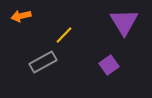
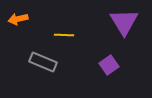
orange arrow: moved 3 px left, 3 px down
yellow line: rotated 48 degrees clockwise
gray rectangle: rotated 52 degrees clockwise
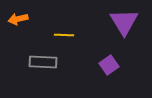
gray rectangle: rotated 20 degrees counterclockwise
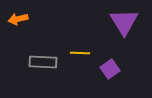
yellow line: moved 16 px right, 18 px down
purple square: moved 1 px right, 4 px down
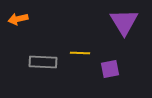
purple square: rotated 24 degrees clockwise
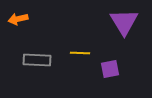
gray rectangle: moved 6 px left, 2 px up
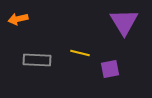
yellow line: rotated 12 degrees clockwise
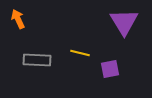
orange arrow: rotated 78 degrees clockwise
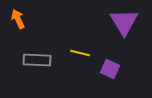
purple square: rotated 36 degrees clockwise
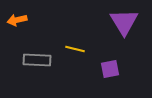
orange arrow: moved 1 px left, 1 px down; rotated 78 degrees counterclockwise
yellow line: moved 5 px left, 4 px up
purple square: rotated 36 degrees counterclockwise
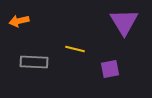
orange arrow: moved 2 px right, 1 px down
gray rectangle: moved 3 px left, 2 px down
